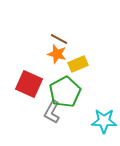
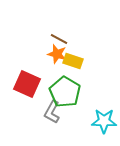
yellow rectangle: moved 5 px left, 3 px up; rotated 42 degrees clockwise
red square: moved 2 px left
green pentagon: rotated 12 degrees counterclockwise
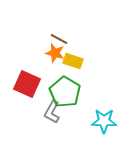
orange star: moved 2 px left, 1 px up
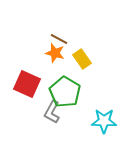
yellow rectangle: moved 9 px right, 2 px up; rotated 36 degrees clockwise
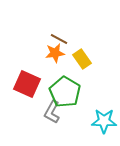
orange star: rotated 24 degrees counterclockwise
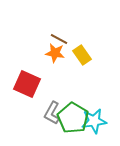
orange star: rotated 18 degrees clockwise
yellow rectangle: moved 4 px up
green pentagon: moved 8 px right, 26 px down
gray L-shape: moved 1 px down
cyan star: moved 10 px left; rotated 10 degrees counterclockwise
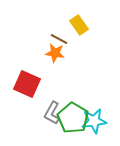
yellow rectangle: moved 3 px left, 30 px up
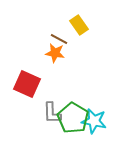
gray L-shape: rotated 30 degrees counterclockwise
cyan star: rotated 20 degrees clockwise
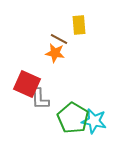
yellow rectangle: rotated 30 degrees clockwise
gray L-shape: moved 12 px left, 14 px up
